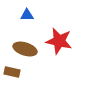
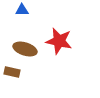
blue triangle: moved 5 px left, 5 px up
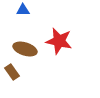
blue triangle: moved 1 px right
brown rectangle: rotated 42 degrees clockwise
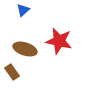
blue triangle: rotated 40 degrees counterclockwise
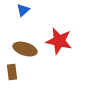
brown rectangle: rotated 28 degrees clockwise
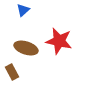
brown ellipse: moved 1 px right, 1 px up
brown rectangle: rotated 21 degrees counterclockwise
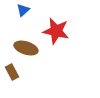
red star: moved 3 px left, 10 px up
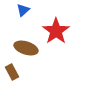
red star: rotated 24 degrees clockwise
